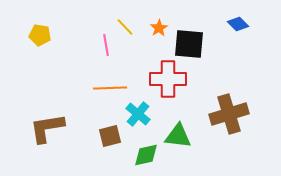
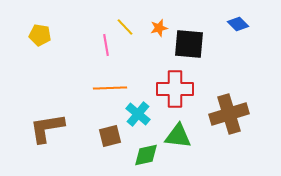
orange star: rotated 18 degrees clockwise
red cross: moved 7 px right, 10 px down
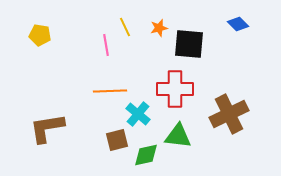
yellow line: rotated 18 degrees clockwise
orange line: moved 3 px down
brown cross: rotated 9 degrees counterclockwise
brown square: moved 7 px right, 4 px down
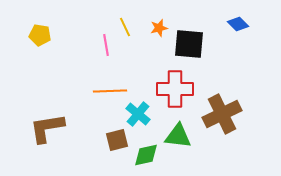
brown cross: moved 7 px left
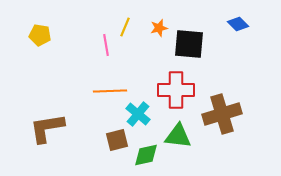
yellow line: rotated 48 degrees clockwise
red cross: moved 1 px right, 1 px down
brown cross: rotated 9 degrees clockwise
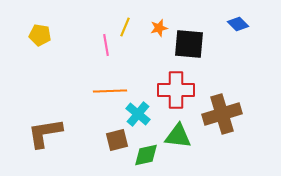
brown L-shape: moved 2 px left, 5 px down
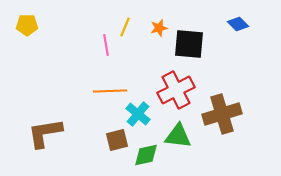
yellow pentagon: moved 13 px left, 10 px up; rotated 10 degrees counterclockwise
red cross: rotated 27 degrees counterclockwise
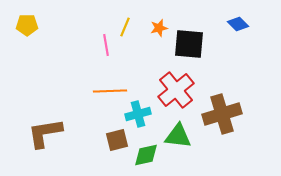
red cross: rotated 12 degrees counterclockwise
cyan cross: rotated 35 degrees clockwise
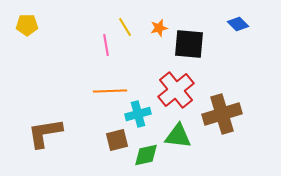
yellow line: rotated 54 degrees counterclockwise
